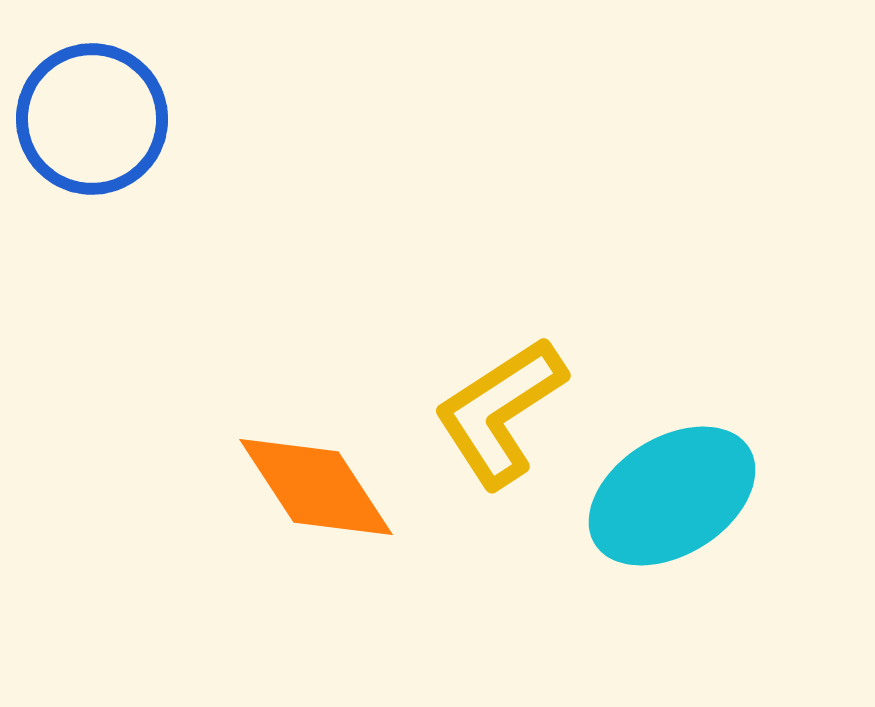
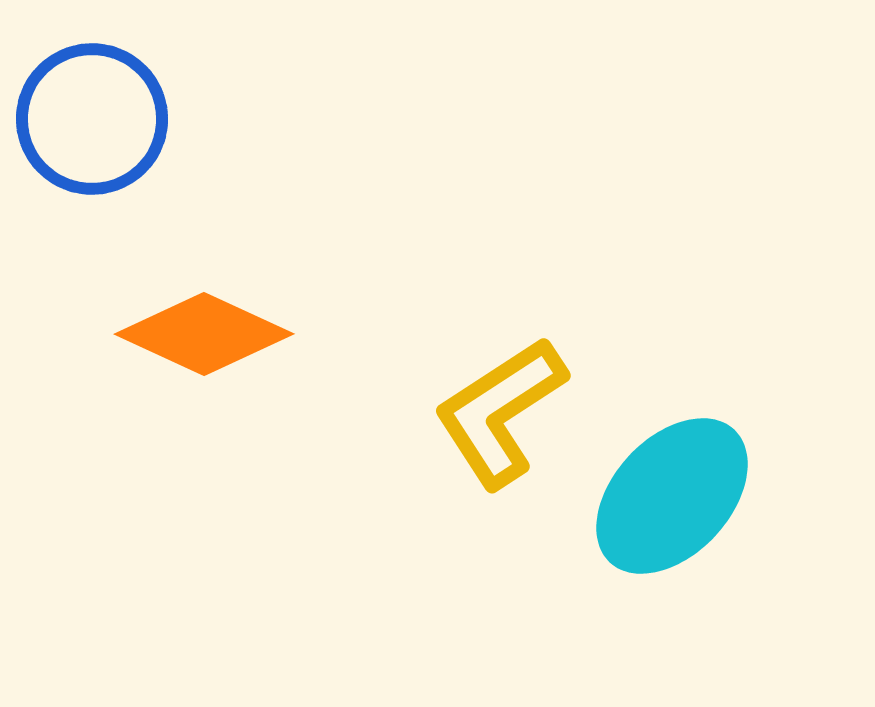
orange diamond: moved 112 px left, 153 px up; rotated 32 degrees counterclockwise
cyan ellipse: rotated 15 degrees counterclockwise
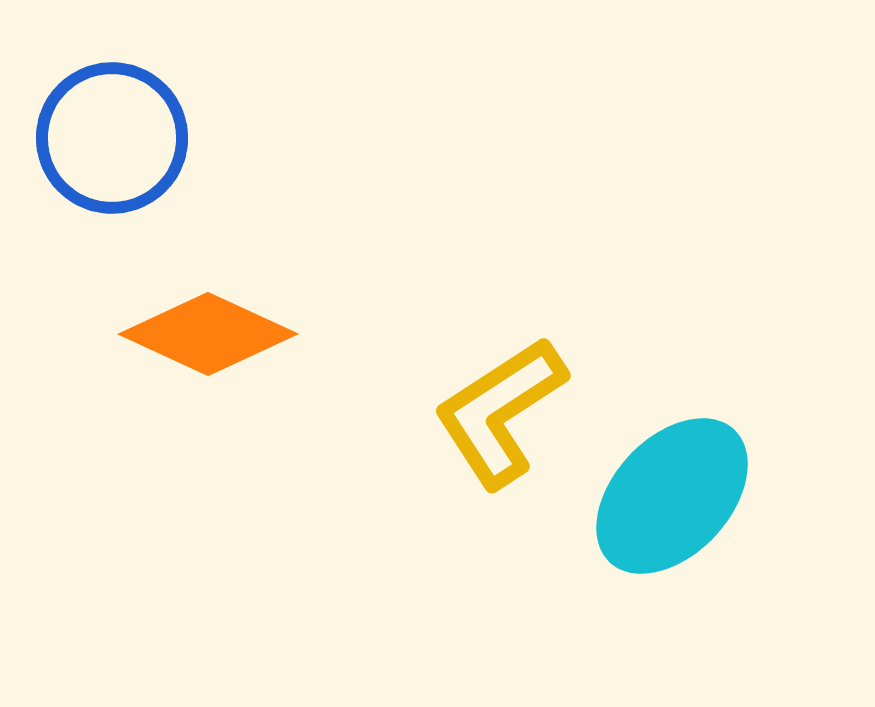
blue circle: moved 20 px right, 19 px down
orange diamond: moved 4 px right
